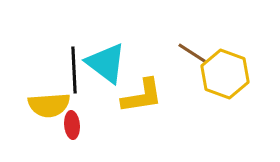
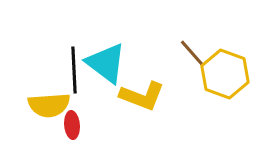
brown line: rotated 16 degrees clockwise
yellow L-shape: rotated 30 degrees clockwise
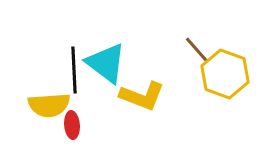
brown line: moved 5 px right, 3 px up
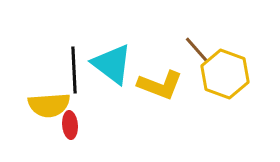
cyan triangle: moved 6 px right, 1 px down
yellow L-shape: moved 18 px right, 11 px up
red ellipse: moved 2 px left
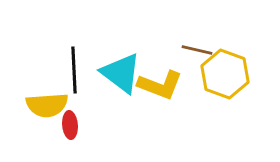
brown line: rotated 36 degrees counterclockwise
cyan triangle: moved 9 px right, 9 px down
yellow semicircle: moved 2 px left
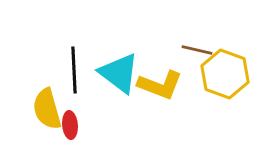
cyan triangle: moved 2 px left
yellow semicircle: moved 4 px down; rotated 78 degrees clockwise
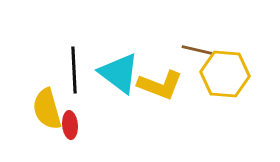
yellow hexagon: rotated 15 degrees counterclockwise
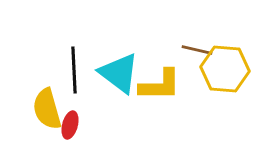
yellow hexagon: moved 5 px up
yellow L-shape: rotated 21 degrees counterclockwise
red ellipse: rotated 20 degrees clockwise
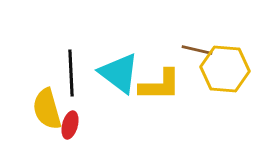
black line: moved 3 px left, 3 px down
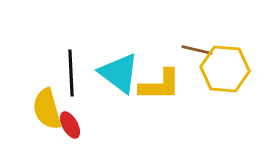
red ellipse: rotated 44 degrees counterclockwise
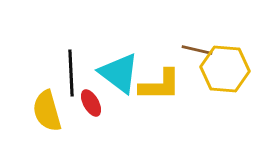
yellow semicircle: moved 2 px down
red ellipse: moved 21 px right, 22 px up
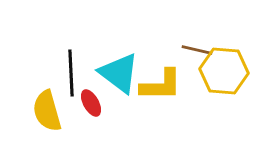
yellow hexagon: moved 1 px left, 2 px down
yellow L-shape: moved 1 px right
